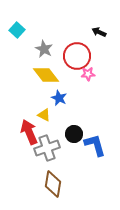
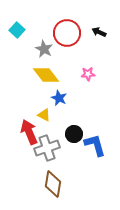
red circle: moved 10 px left, 23 px up
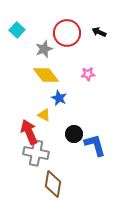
gray star: rotated 24 degrees clockwise
gray cross: moved 11 px left, 5 px down; rotated 30 degrees clockwise
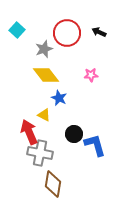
pink star: moved 3 px right, 1 px down
gray cross: moved 4 px right
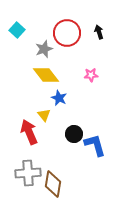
black arrow: rotated 48 degrees clockwise
yellow triangle: rotated 24 degrees clockwise
gray cross: moved 12 px left, 20 px down; rotated 15 degrees counterclockwise
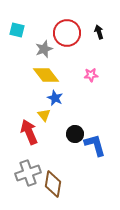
cyan square: rotated 28 degrees counterclockwise
blue star: moved 4 px left
black circle: moved 1 px right
gray cross: rotated 15 degrees counterclockwise
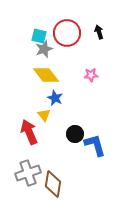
cyan square: moved 22 px right, 6 px down
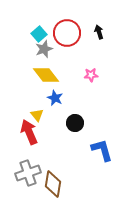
cyan square: moved 2 px up; rotated 35 degrees clockwise
yellow triangle: moved 7 px left
black circle: moved 11 px up
blue L-shape: moved 7 px right, 5 px down
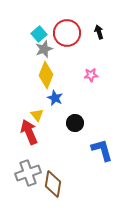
yellow diamond: rotated 60 degrees clockwise
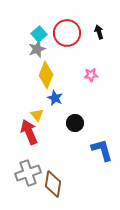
gray star: moved 7 px left
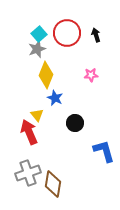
black arrow: moved 3 px left, 3 px down
blue L-shape: moved 2 px right, 1 px down
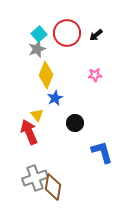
black arrow: rotated 112 degrees counterclockwise
pink star: moved 4 px right
blue star: rotated 21 degrees clockwise
blue L-shape: moved 2 px left, 1 px down
gray cross: moved 7 px right, 5 px down
brown diamond: moved 3 px down
